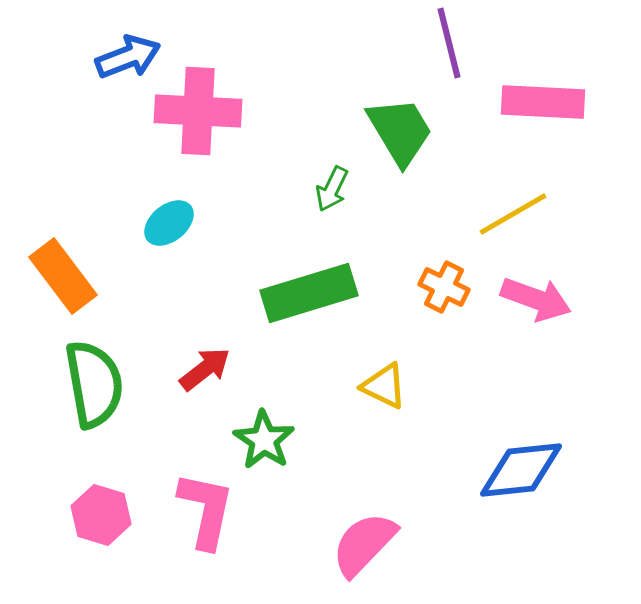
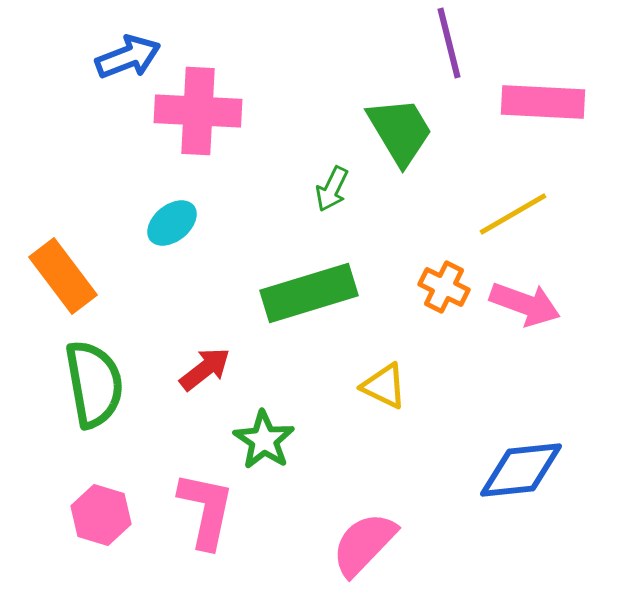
cyan ellipse: moved 3 px right
pink arrow: moved 11 px left, 5 px down
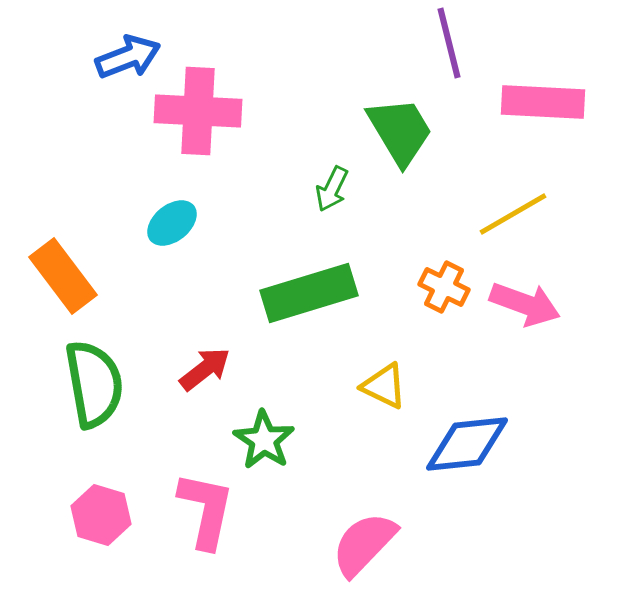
blue diamond: moved 54 px left, 26 px up
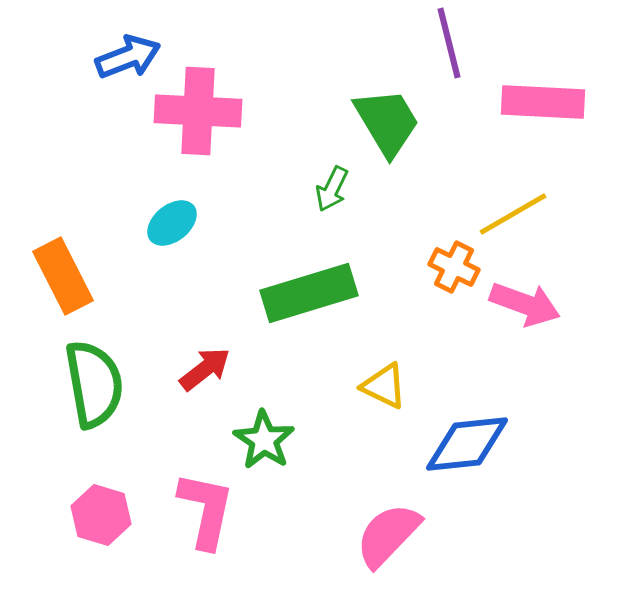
green trapezoid: moved 13 px left, 9 px up
orange rectangle: rotated 10 degrees clockwise
orange cross: moved 10 px right, 20 px up
pink semicircle: moved 24 px right, 9 px up
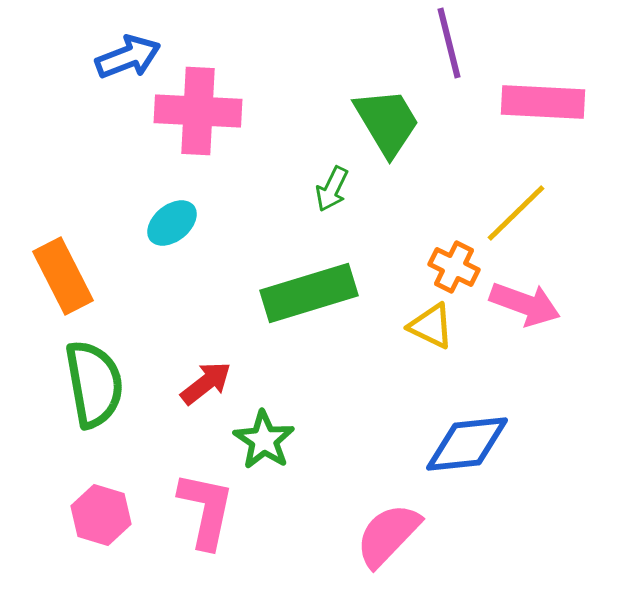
yellow line: moved 3 px right, 1 px up; rotated 14 degrees counterclockwise
red arrow: moved 1 px right, 14 px down
yellow triangle: moved 47 px right, 60 px up
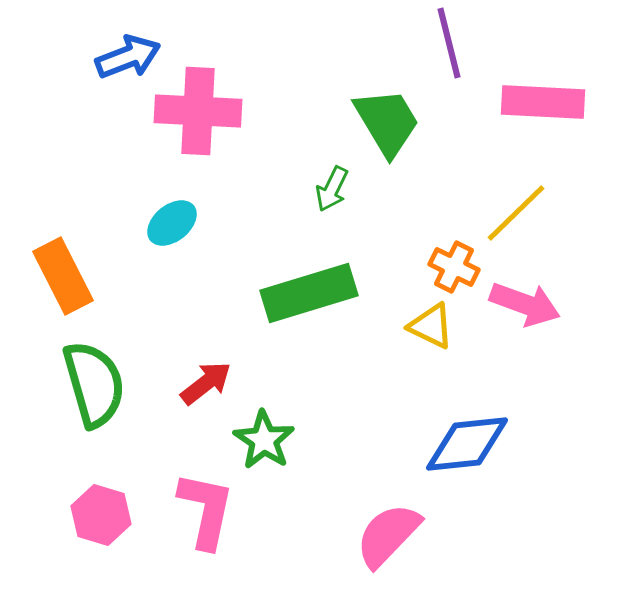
green semicircle: rotated 6 degrees counterclockwise
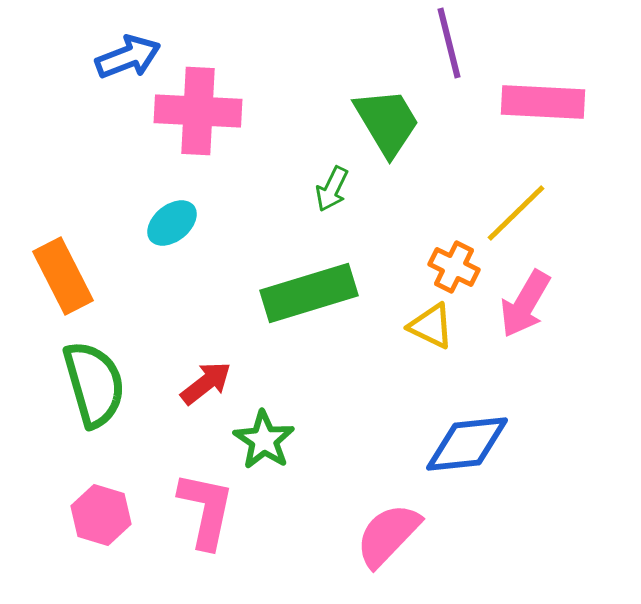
pink arrow: rotated 100 degrees clockwise
